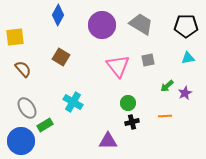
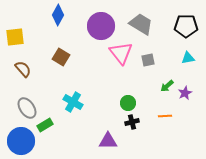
purple circle: moved 1 px left, 1 px down
pink triangle: moved 3 px right, 13 px up
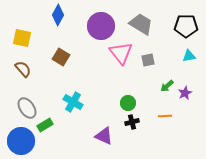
yellow square: moved 7 px right, 1 px down; rotated 18 degrees clockwise
cyan triangle: moved 1 px right, 2 px up
purple triangle: moved 4 px left, 5 px up; rotated 24 degrees clockwise
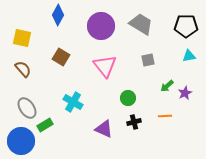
pink triangle: moved 16 px left, 13 px down
green circle: moved 5 px up
black cross: moved 2 px right
purple triangle: moved 7 px up
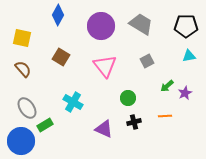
gray square: moved 1 px left, 1 px down; rotated 16 degrees counterclockwise
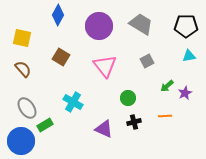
purple circle: moved 2 px left
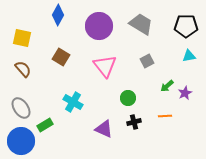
gray ellipse: moved 6 px left
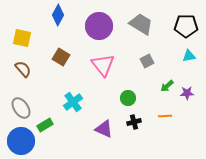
pink triangle: moved 2 px left, 1 px up
purple star: moved 2 px right; rotated 24 degrees clockwise
cyan cross: rotated 24 degrees clockwise
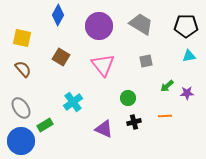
gray square: moved 1 px left; rotated 16 degrees clockwise
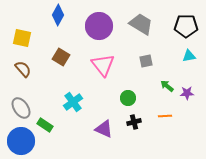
green arrow: rotated 80 degrees clockwise
green rectangle: rotated 63 degrees clockwise
